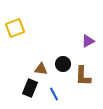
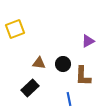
yellow square: moved 1 px down
brown triangle: moved 2 px left, 6 px up
black rectangle: rotated 24 degrees clockwise
blue line: moved 15 px right, 5 px down; rotated 16 degrees clockwise
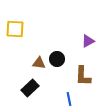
yellow square: rotated 24 degrees clockwise
black circle: moved 6 px left, 5 px up
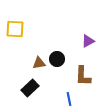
brown triangle: rotated 16 degrees counterclockwise
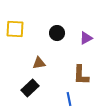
purple triangle: moved 2 px left, 3 px up
black circle: moved 26 px up
brown L-shape: moved 2 px left, 1 px up
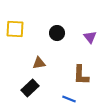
purple triangle: moved 4 px right, 1 px up; rotated 40 degrees counterclockwise
blue line: rotated 56 degrees counterclockwise
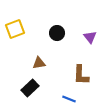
yellow square: rotated 24 degrees counterclockwise
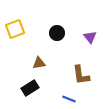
brown L-shape: rotated 10 degrees counterclockwise
black rectangle: rotated 12 degrees clockwise
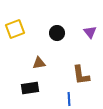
purple triangle: moved 5 px up
black rectangle: rotated 24 degrees clockwise
blue line: rotated 64 degrees clockwise
